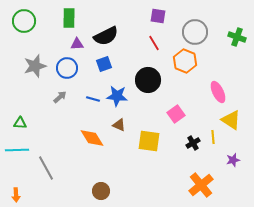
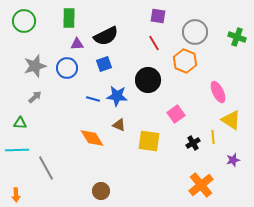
gray arrow: moved 25 px left
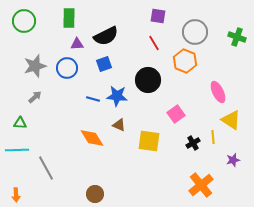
brown circle: moved 6 px left, 3 px down
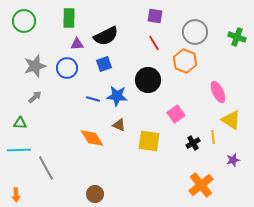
purple square: moved 3 px left
cyan line: moved 2 px right
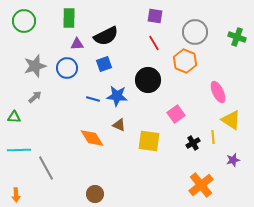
green triangle: moved 6 px left, 6 px up
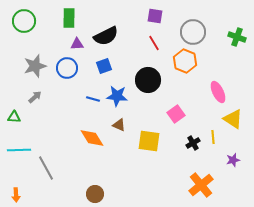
gray circle: moved 2 px left
blue square: moved 2 px down
yellow triangle: moved 2 px right, 1 px up
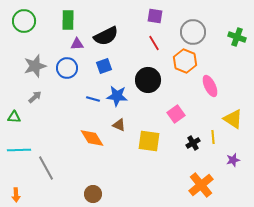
green rectangle: moved 1 px left, 2 px down
pink ellipse: moved 8 px left, 6 px up
brown circle: moved 2 px left
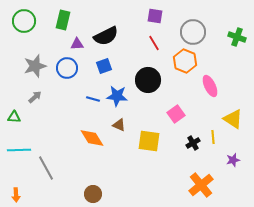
green rectangle: moved 5 px left; rotated 12 degrees clockwise
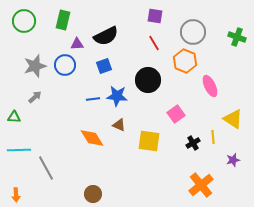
blue circle: moved 2 px left, 3 px up
blue line: rotated 24 degrees counterclockwise
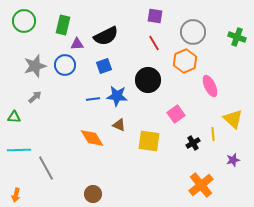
green rectangle: moved 5 px down
orange hexagon: rotated 15 degrees clockwise
yellow triangle: rotated 10 degrees clockwise
yellow line: moved 3 px up
orange arrow: rotated 16 degrees clockwise
